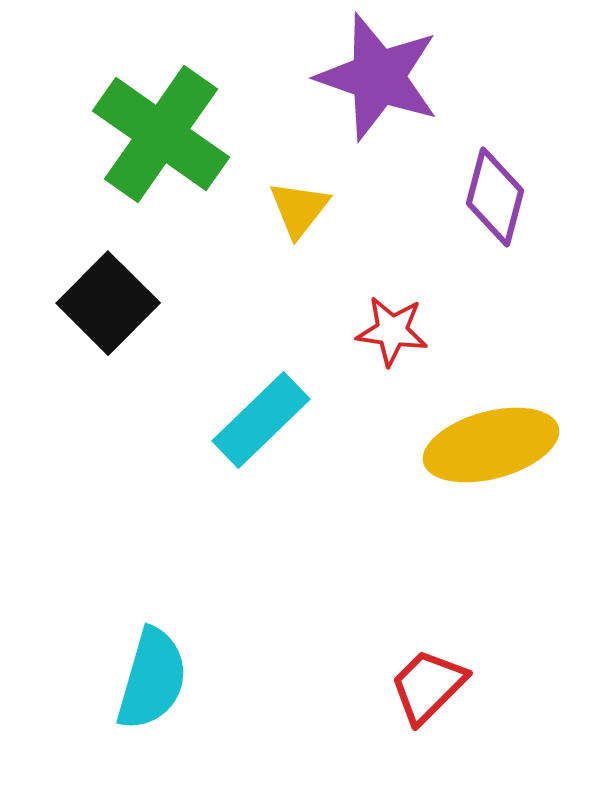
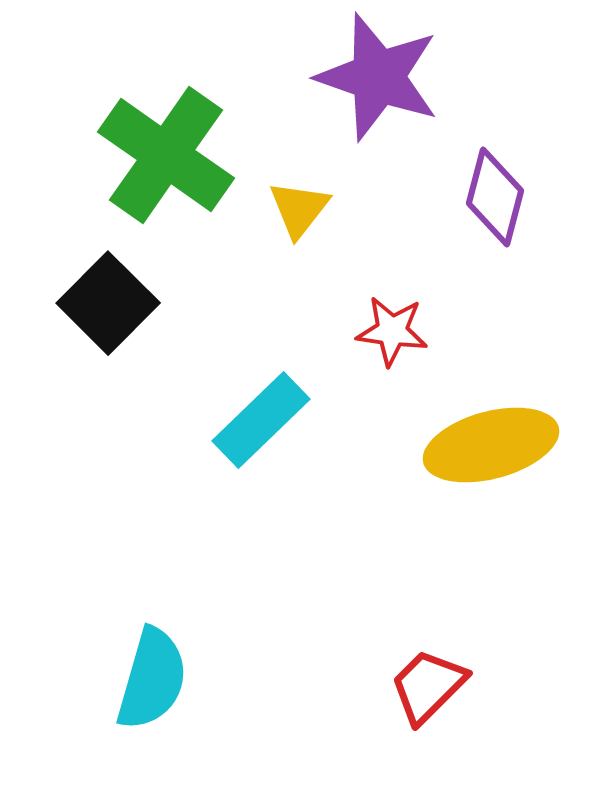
green cross: moved 5 px right, 21 px down
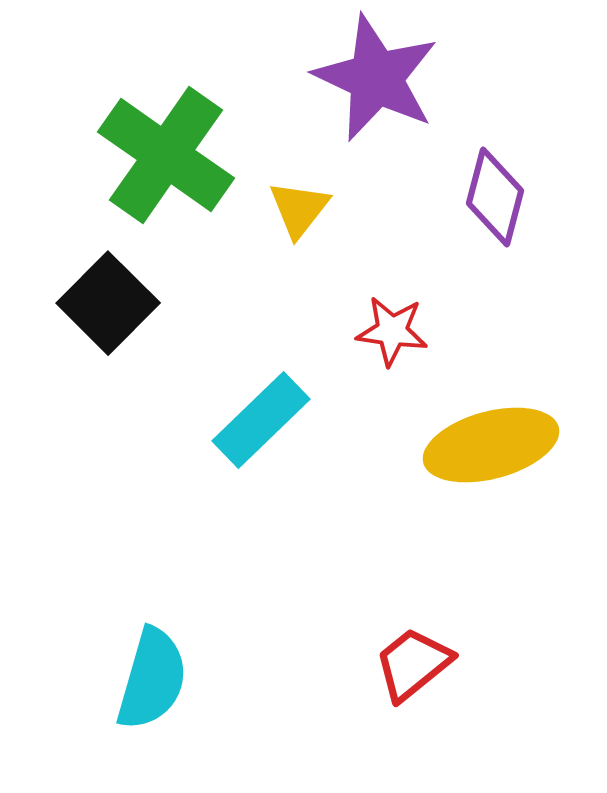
purple star: moved 2 px left, 1 px down; rotated 6 degrees clockwise
red trapezoid: moved 15 px left, 22 px up; rotated 6 degrees clockwise
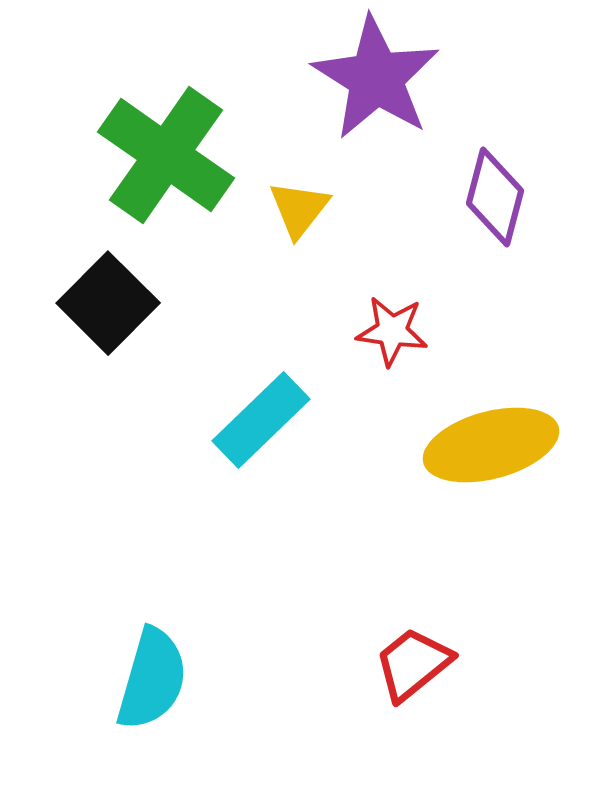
purple star: rotated 7 degrees clockwise
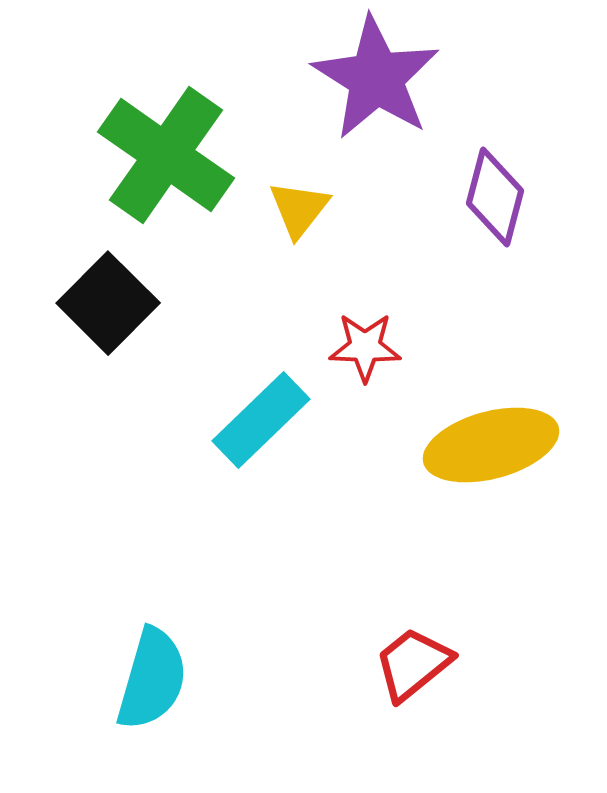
red star: moved 27 px left, 16 px down; rotated 6 degrees counterclockwise
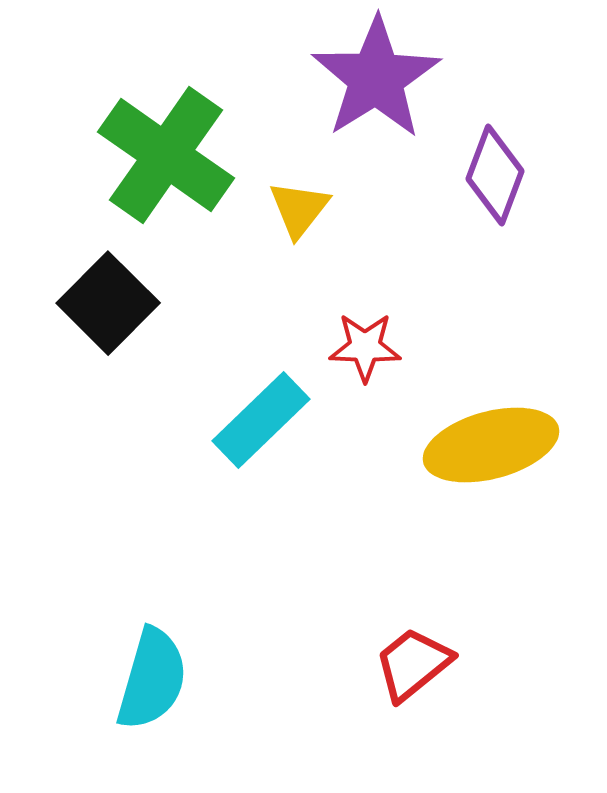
purple star: rotated 8 degrees clockwise
purple diamond: moved 22 px up; rotated 6 degrees clockwise
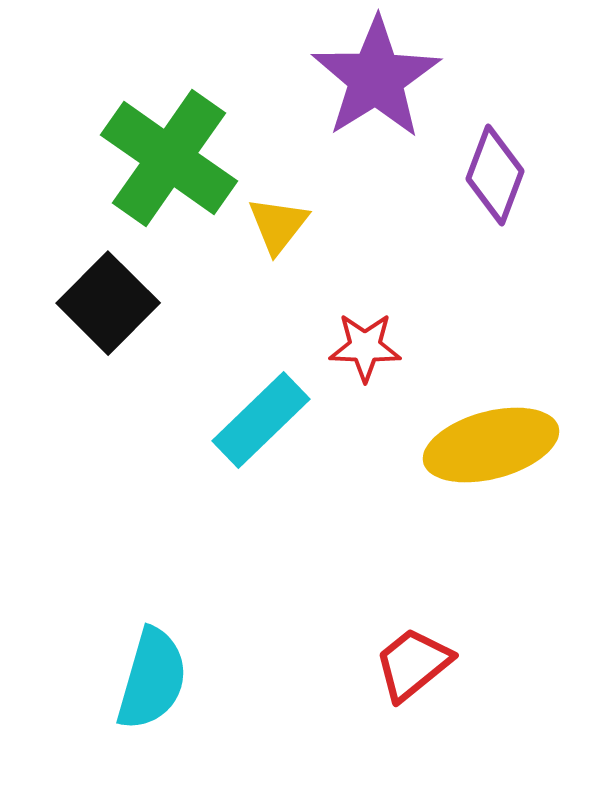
green cross: moved 3 px right, 3 px down
yellow triangle: moved 21 px left, 16 px down
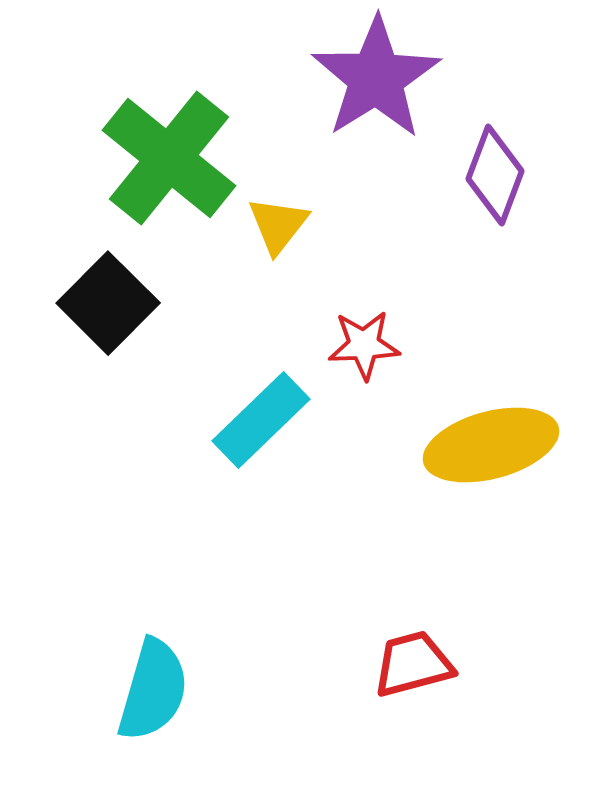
green cross: rotated 4 degrees clockwise
red star: moved 1 px left, 2 px up; rotated 4 degrees counterclockwise
red trapezoid: rotated 24 degrees clockwise
cyan semicircle: moved 1 px right, 11 px down
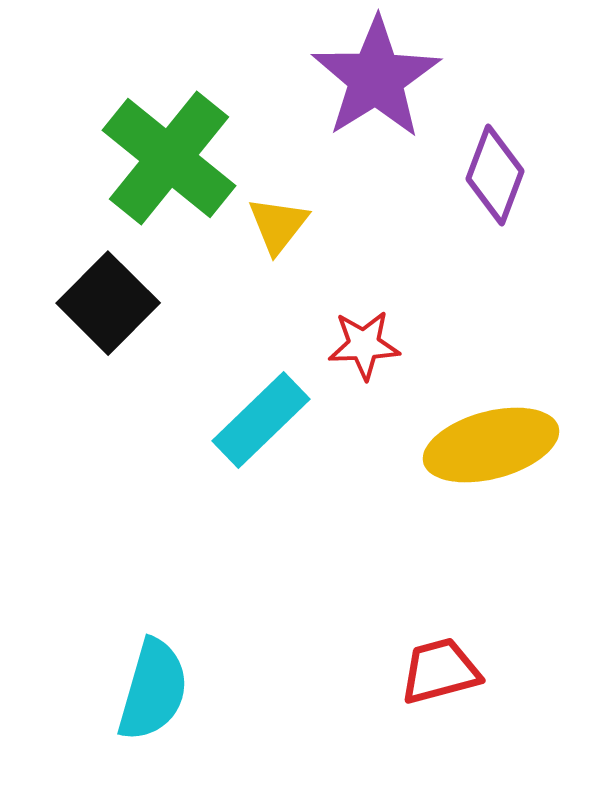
red trapezoid: moved 27 px right, 7 px down
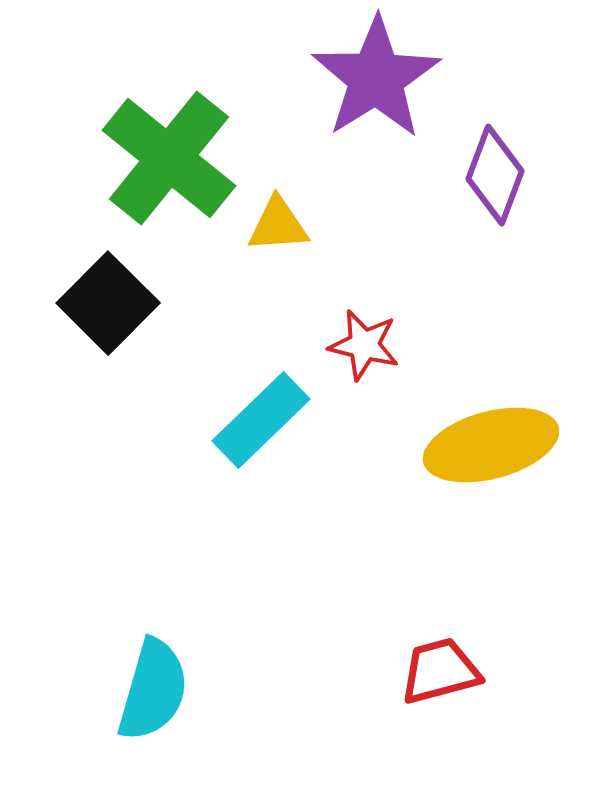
yellow triangle: rotated 48 degrees clockwise
red star: rotated 16 degrees clockwise
